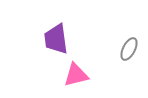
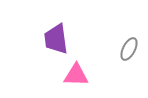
pink triangle: rotated 16 degrees clockwise
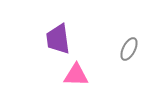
purple trapezoid: moved 2 px right
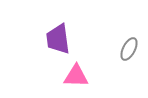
pink triangle: moved 1 px down
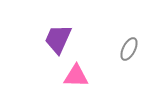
purple trapezoid: rotated 32 degrees clockwise
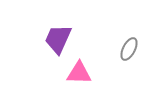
pink triangle: moved 3 px right, 3 px up
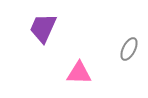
purple trapezoid: moved 15 px left, 11 px up
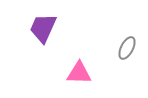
gray ellipse: moved 2 px left, 1 px up
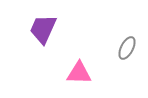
purple trapezoid: moved 1 px down
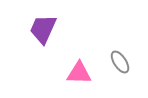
gray ellipse: moved 7 px left, 14 px down; rotated 60 degrees counterclockwise
